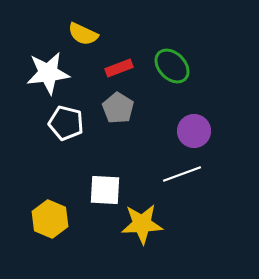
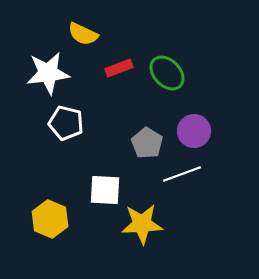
green ellipse: moved 5 px left, 7 px down
gray pentagon: moved 29 px right, 35 px down
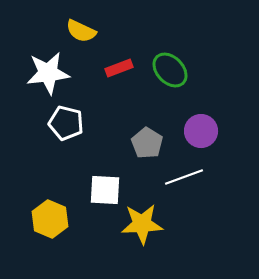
yellow semicircle: moved 2 px left, 3 px up
green ellipse: moved 3 px right, 3 px up
purple circle: moved 7 px right
white line: moved 2 px right, 3 px down
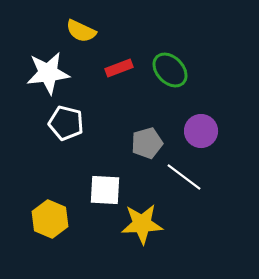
gray pentagon: rotated 24 degrees clockwise
white line: rotated 57 degrees clockwise
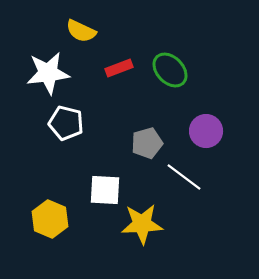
purple circle: moved 5 px right
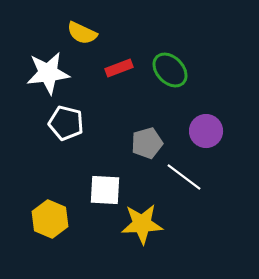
yellow semicircle: moved 1 px right, 2 px down
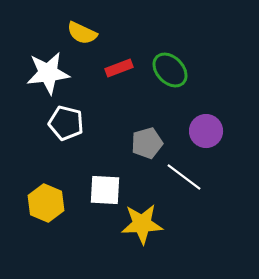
yellow hexagon: moved 4 px left, 16 px up
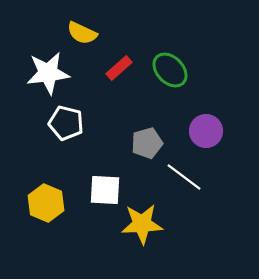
red rectangle: rotated 20 degrees counterclockwise
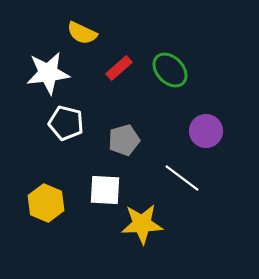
gray pentagon: moved 23 px left, 3 px up
white line: moved 2 px left, 1 px down
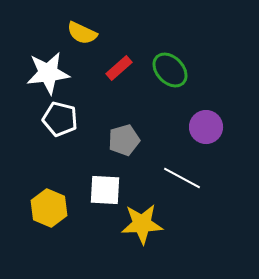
white pentagon: moved 6 px left, 4 px up
purple circle: moved 4 px up
white line: rotated 9 degrees counterclockwise
yellow hexagon: moved 3 px right, 5 px down
